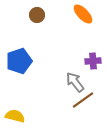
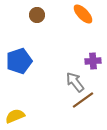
yellow semicircle: rotated 36 degrees counterclockwise
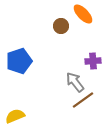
brown circle: moved 24 px right, 11 px down
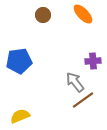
brown circle: moved 18 px left, 11 px up
blue pentagon: rotated 10 degrees clockwise
yellow semicircle: moved 5 px right
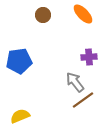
purple cross: moved 4 px left, 4 px up
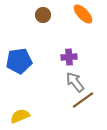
purple cross: moved 20 px left
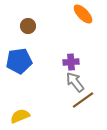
brown circle: moved 15 px left, 11 px down
purple cross: moved 2 px right, 5 px down
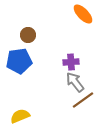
brown circle: moved 9 px down
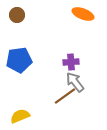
orange ellipse: rotated 25 degrees counterclockwise
brown circle: moved 11 px left, 20 px up
blue pentagon: moved 1 px up
brown line: moved 18 px left, 4 px up
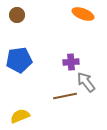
gray arrow: moved 11 px right
brown line: rotated 25 degrees clockwise
